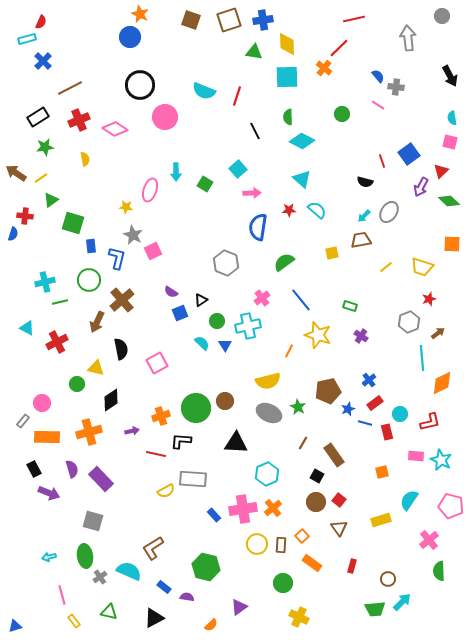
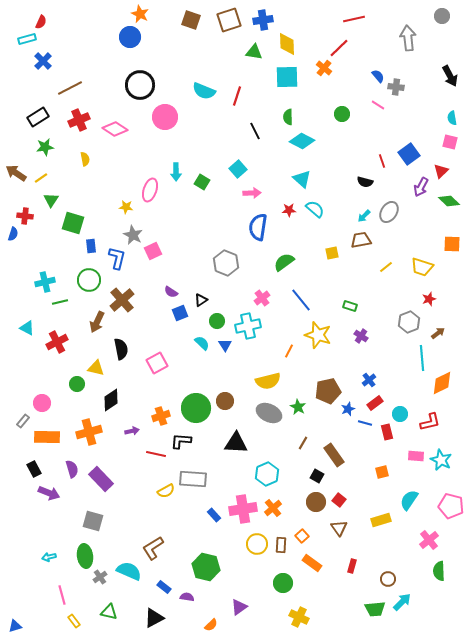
green square at (205, 184): moved 3 px left, 2 px up
green triangle at (51, 200): rotated 21 degrees counterclockwise
cyan semicircle at (317, 210): moved 2 px left, 1 px up
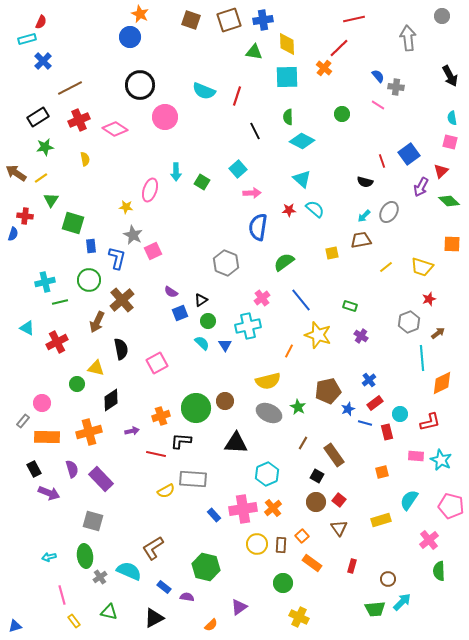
green circle at (217, 321): moved 9 px left
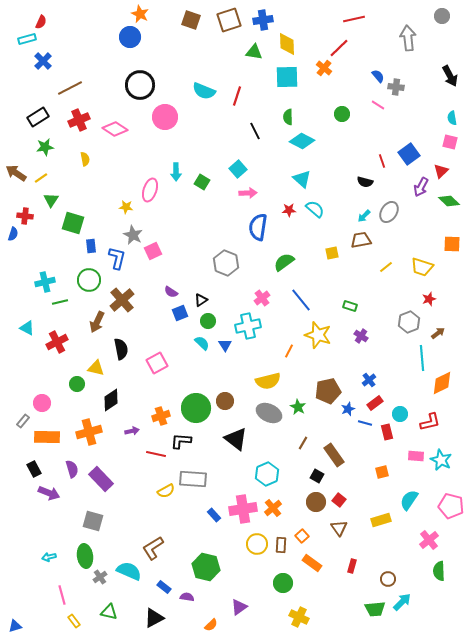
pink arrow at (252, 193): moved 4 px left
black triangle at (236, 443): moved 4 px up; rotated 35 degrees clockwise
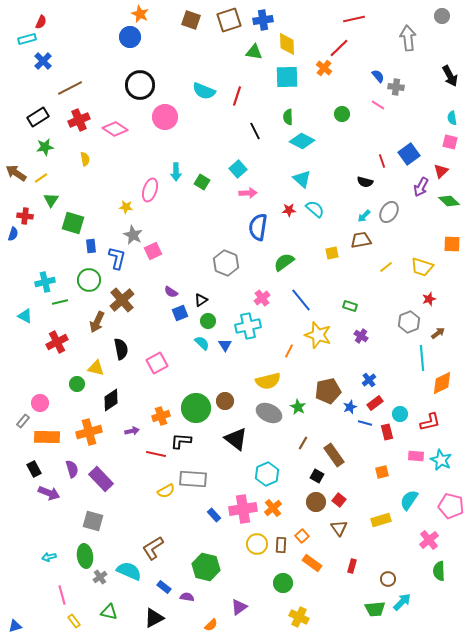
cyan triangle at (27, 328): moved 2 px left, 12 px up
pink circle at (42, 403): moved 2 px left
blue star at (348, 409): moved 2 px right, 2 px up
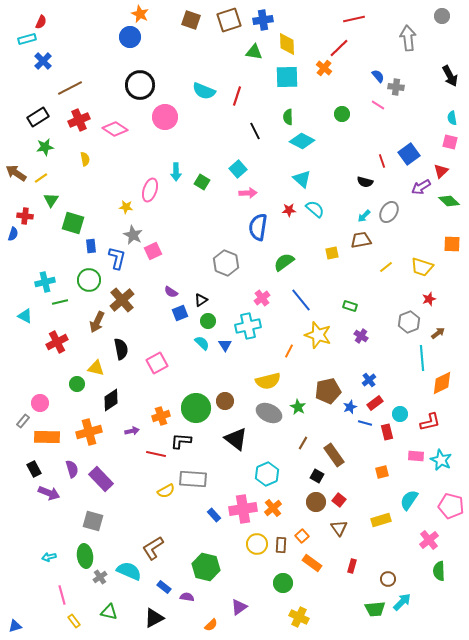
purple arrow at (421, 187): rotated 30 degrees clockwise
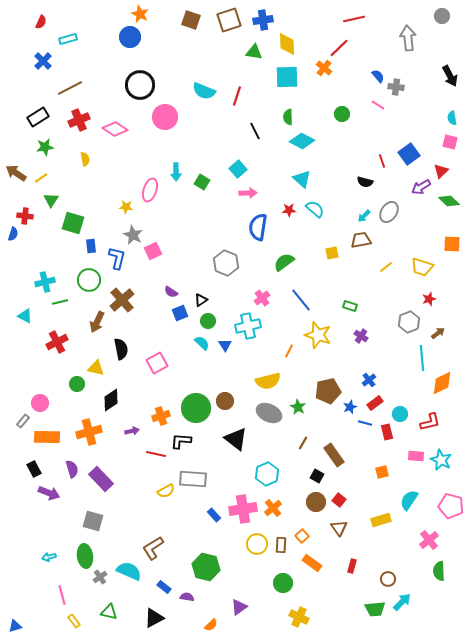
cyan rectangle at (27, 39): moved 41 px right
